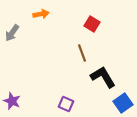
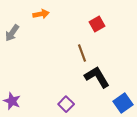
red square: moved 5 px right; rotated 28 degrees clockwise
black L-shape: moved 6 px left
purple square: rotated 21 degrees clockwise
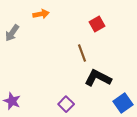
black L-shape: moved 1 px right, 1 px down; rotated 32 degrees counterclockwise
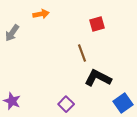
red square: rotated 14 degrees clockwise
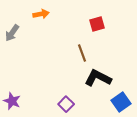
blue square: moved 2 px left, 1 px up
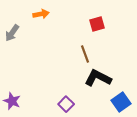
brown line: moved 3 px right, 1 px down
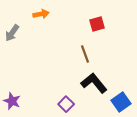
black L-shape: moved 4 px left, 5 px down; rotated 24 degrees clockwise
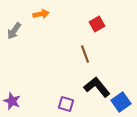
red square: rotated 14 degrees counterclockwise
gray arrow: moved 2 px right, 2 px up
black L-shape: moved 3 px right, 4 px down
purple square: rotated 28 degrees counterclockwise
